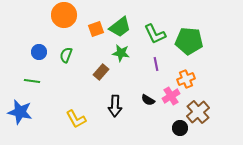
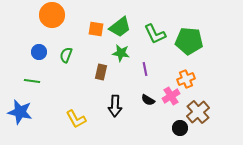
orange circle: moved 12 px left
orange square: rotated 28 degrees clockwise
purple line: moved 11 px left, 5 px down
brown rectangle: rotated 28 degrees counterclockwise
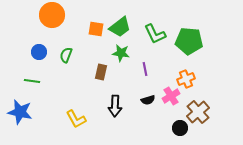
black semicircle: rotated 48 degrees counterclockwise
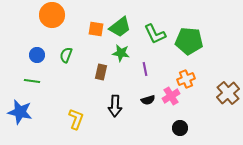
blue circle: moved 2 px left, 3 px down
brown cross: moved 30 px right, 19 px up
yellow L-shape: rotated 130 degrees counterclockwise
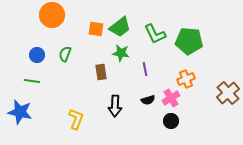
green semicircle: moved 1 px left, 1 px up
brown rectangle: rotated 21 degrees counterclockwise
pink cross: moved 2 px down
black circle: moved 9 px left, 7 px up
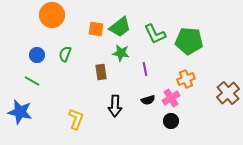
green line: rotated 21 degrees clockwise
